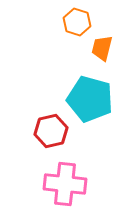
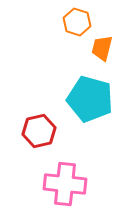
red hexagon: moved 12 px left
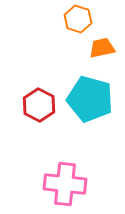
orange hexagon: moved 1 px right, 3 px up
orange trapezoid: rotated 64 degrees clockwise
red hexagon: moved 26 px up; rotated 20 degrees counterclockwise
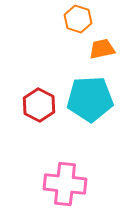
orange trapezoid: moved 1 px down
cyan pentagon: rotated 18 degrees counterclockwise
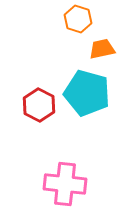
cyan pentagon: moved 3 px left, 6 px up; rotated 18 degrees clockwise
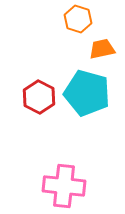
red hexagon: moved 8 px up
pink cross: moved 1 px left, 2 px down
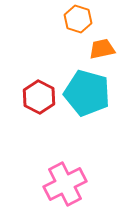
pink cross: moved 1 px right, 2 px up; rotated 33 degrees counterclockwise
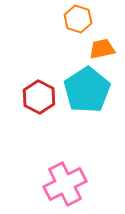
cyan pentagon: moved 3 px up; rotated 24 degrees clockwise
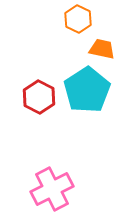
orange hexagon: rotated 8 degrees clockwise
orange trapezoid: rotated 24 degrees clockwise
pink cross: moved 13 px left, 5 px down
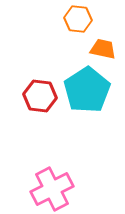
orange hexagon: rotated 20 degrees counterclockwise
orange trapezoid: moved 1 px right
red hexagon: moved 1 px right, 1 px up; rotated 20 degrees counterclockwise
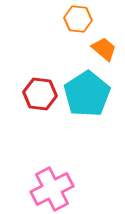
orange trapezoid: moved 1 px right; rotated 28 degrees clockwise
cyan pentagon: moved 4 px down
red hexagon: moved 2 px up
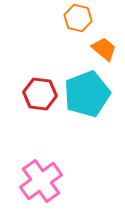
orange hexagon: moved 1 px up; rotated 8 degrees clockwise
cyan pentagon: rotated 12 degrees clockwise
pink cross: moved 11 px left, 8 px up; rotated 9 degrees counterclockwise
